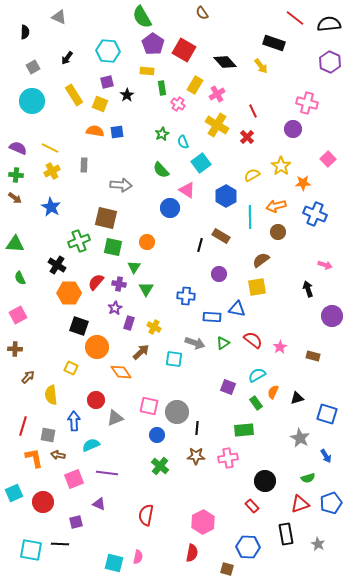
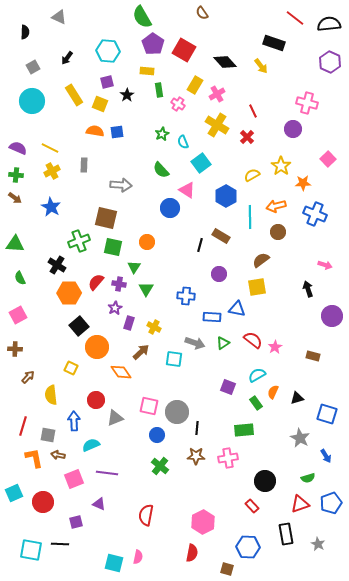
green rectangle at (162, 88): moved 3 px left, 2 px down
black square at (79, 326): rotated 30 degrees clockwise
pink star at (280, 347): moved 5 px left
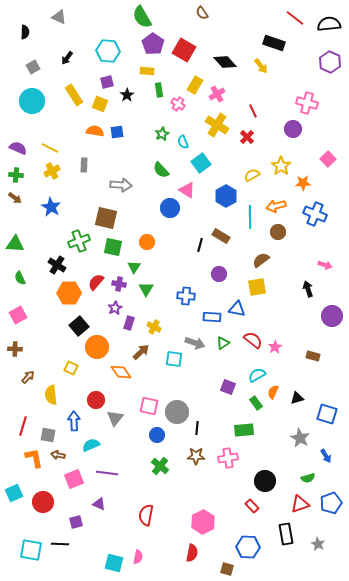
gray triangle at (115, 418): rotated 30 degrees counterclockwise
